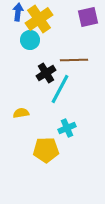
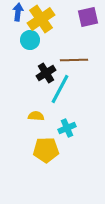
yellow cross: moved 2 px right
yellow semicircle: moved 15 px right, 3 px down; rotated 14 degrees clockwise
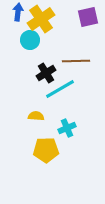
brown line: moved 2 px right, 1 px down
cyan line: rotated 32 degrees clockwise
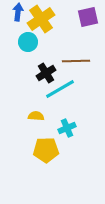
cyan circle: moved 2 px left, 2 px down
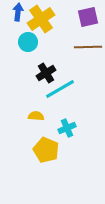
brown line: moved 12 px right, 14 px up
yellow pentagon: rotated 25 degrees clockwise
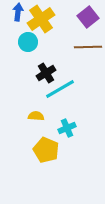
purple square: rotated 25 degrees counterclockwise
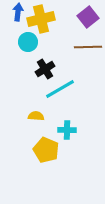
yellow cross: rotated 20 degrees clockwise
black cross: moved 1 px left, 4 px up
cyan cross: moved 2 px down; rotated 24 degrees clockwise
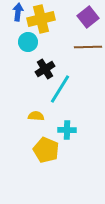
cyan line: rotated 28 degrees counterclockwise
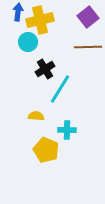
yellow cross: moved 1 px left, 1 px down
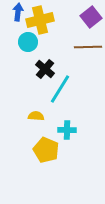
purple square: moved 3 px right
black cross: rotated 18 degrees counterclockwise
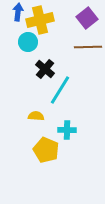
purple square: moved 4 px left, 1 px down
cyan line: moved 1 px down
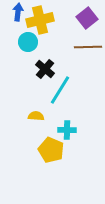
yellow pentagon: moved 5 px right
